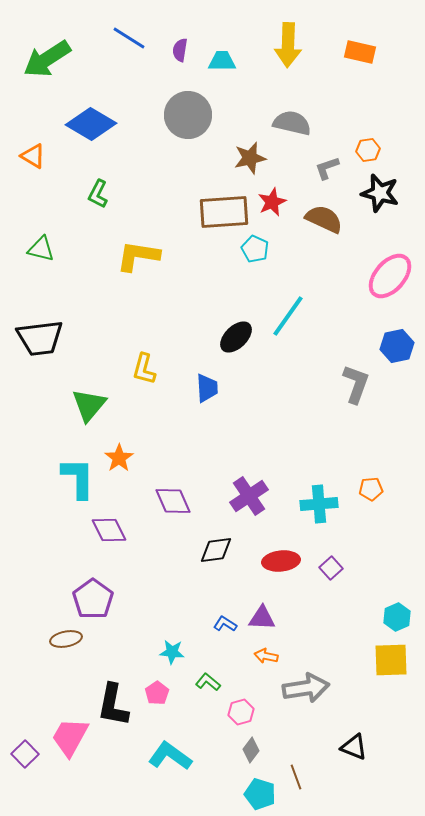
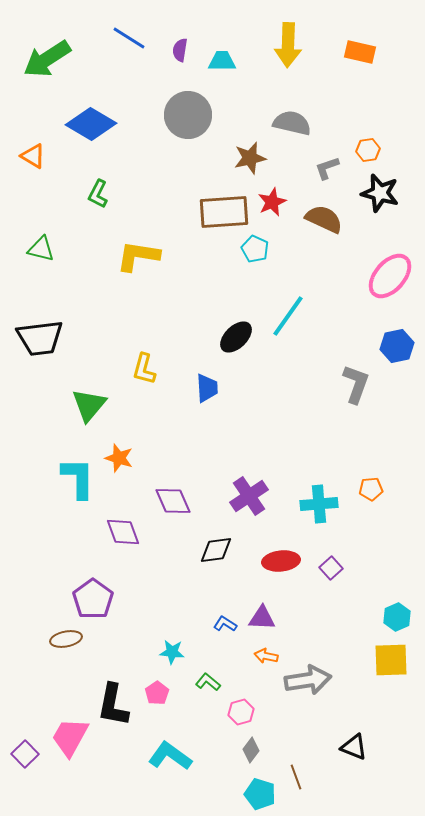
orange star at (119, 458): rotated 20 degrees counterclockwise
purple diamond at (109, 530): moved 14 px right, 2 px down; rotated 6 degrees clockwise
gray arrow at (306, 688): moved 2 px right, 8 px up
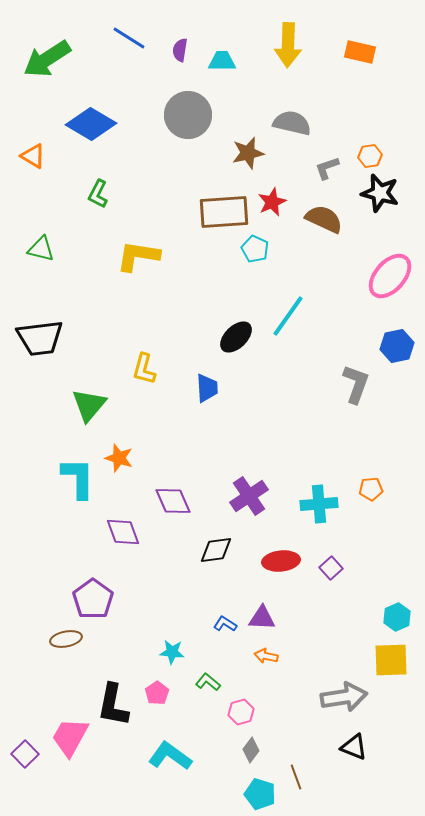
orange hexagon at (368, 150): moved 2 px right, 6 px down
brown star at (250, 158): moved 2 px left, 5 px up
gray arrow at (308, 680): moved 36 px right, 17 px down
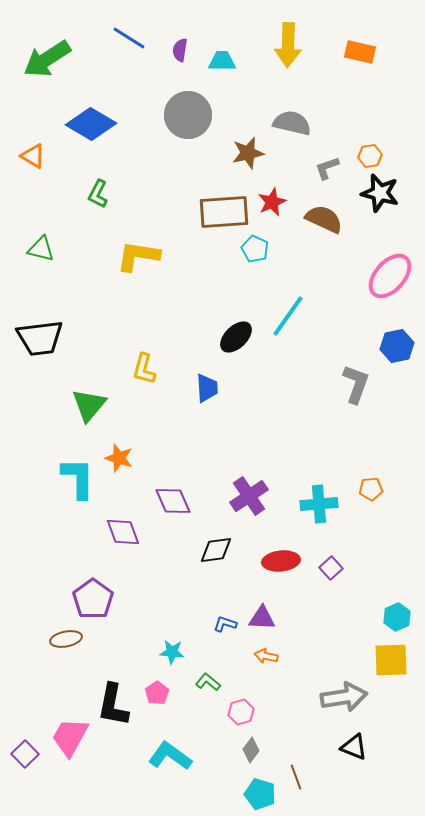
blue L-shape at (225, 624): rotated 15 degrees counterclockwise
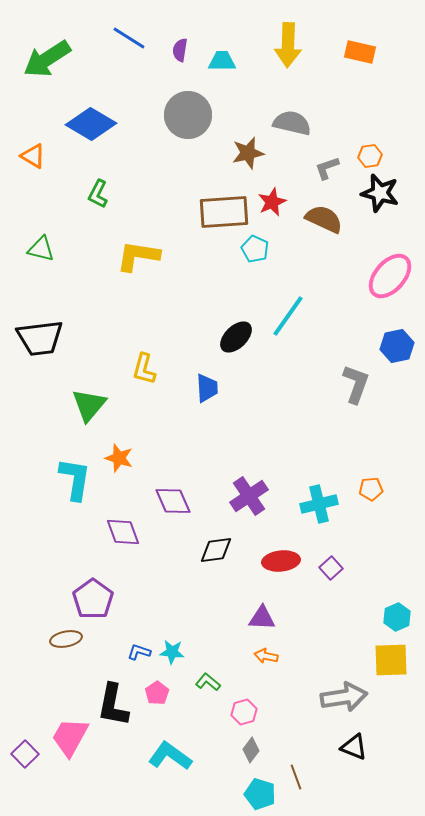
cyan L-shape at (78, 478): moved 3 px left, 1 px down; rotated 9 degrees clockwise
cyan cross at (319, 504): rotated 9 degrees counterclockwise
blue L-shape at (225, 624): moved 86 px left, 28 px down
pink hexagon at (241, 712): moved 3 px right
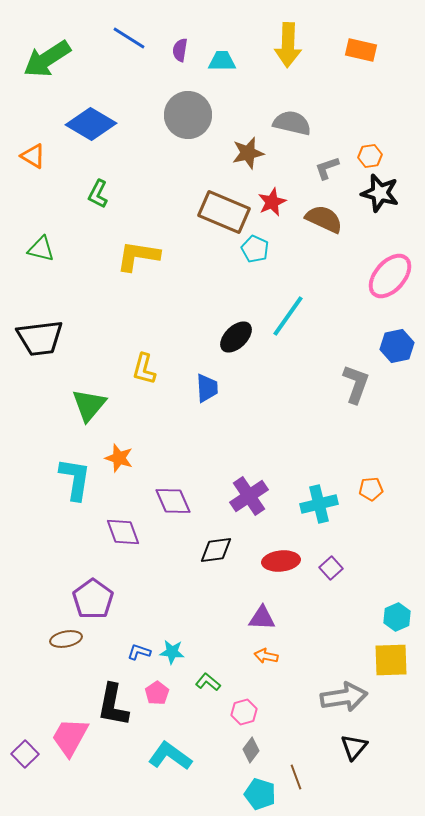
orange rectangle at (360, 52): moved 1 px right, 2 px up
brown rectangle at (224, 212): rotated 27 degrees clockwise
black triangle at (354, 747): rotated 48 degrees clockwise
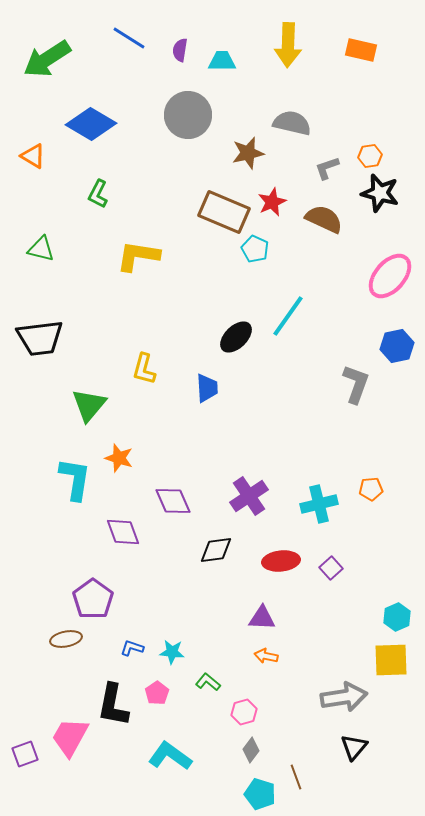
blue L-shape at (139, 652): moved 7 px left, 4 px up
purple square at (25, 754): rotated 24 degrees clockwise
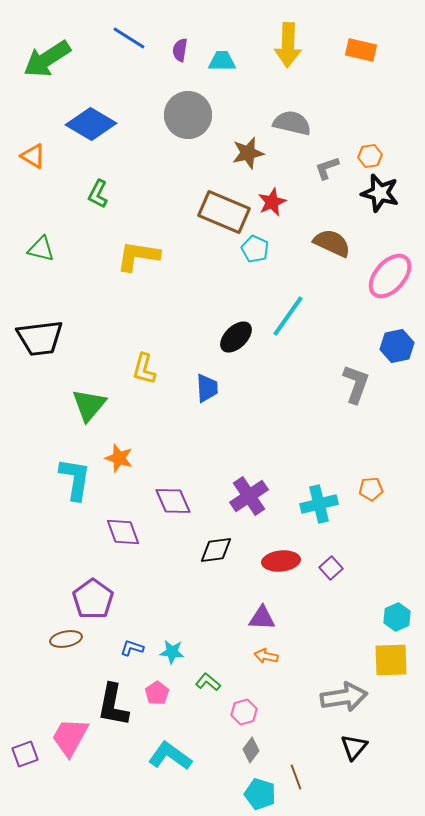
brown semicircle at (324, 219): moved 8 px right, 24 px down
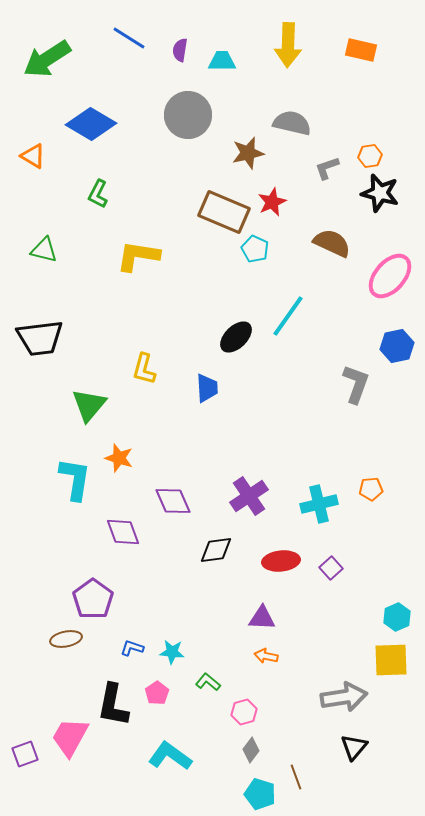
green triangle at (41, 249): moved 3 px right, 1 px down
